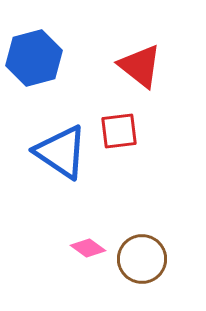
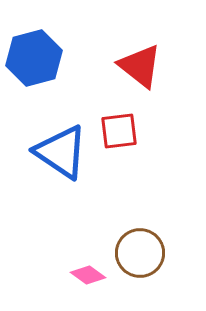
pink diamond: moved 27 px down
brown circle: moved 2 px left, 6 px up
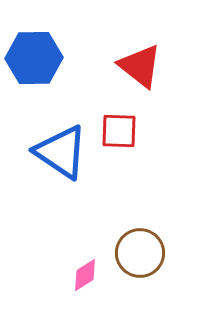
blue hexagon: rotated 14 degrees clockwise
red square: rotated 9 degrees clockwise
pink diamond: moved 3 px left; rotated 68 degrees counterclockwise
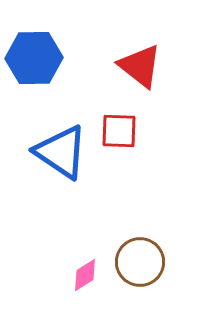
brown circle: moved 9 px down
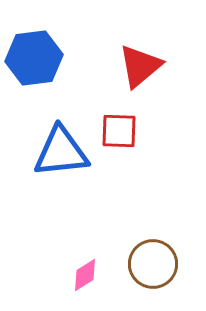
blue hexagon: rotated 6 degrees counterclockwise
red triangle: rotated 42 degrees clockwise
blue triangle: rotated 40 degrees counterclockwise
brown circle: moved 13 px right, 2 px down
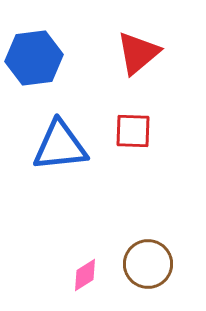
red triangle: moved 2 px left, 13 px up
red square: moved 14 px right
blue triangle: moved 1 px left, 6 px up
brown circle: moved 5 px left
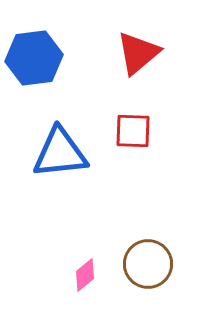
blue triangle: moved 7 px down
pink diamond: rotated 8 degrees counterclockwise
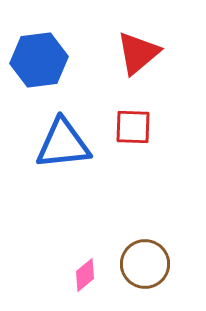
blue hexagon: moved 5 px right, 2 px down
red square: moved 4 px up
blue triangle: moved 3 px right, 9 px up
brown circle: moved 3 px left
